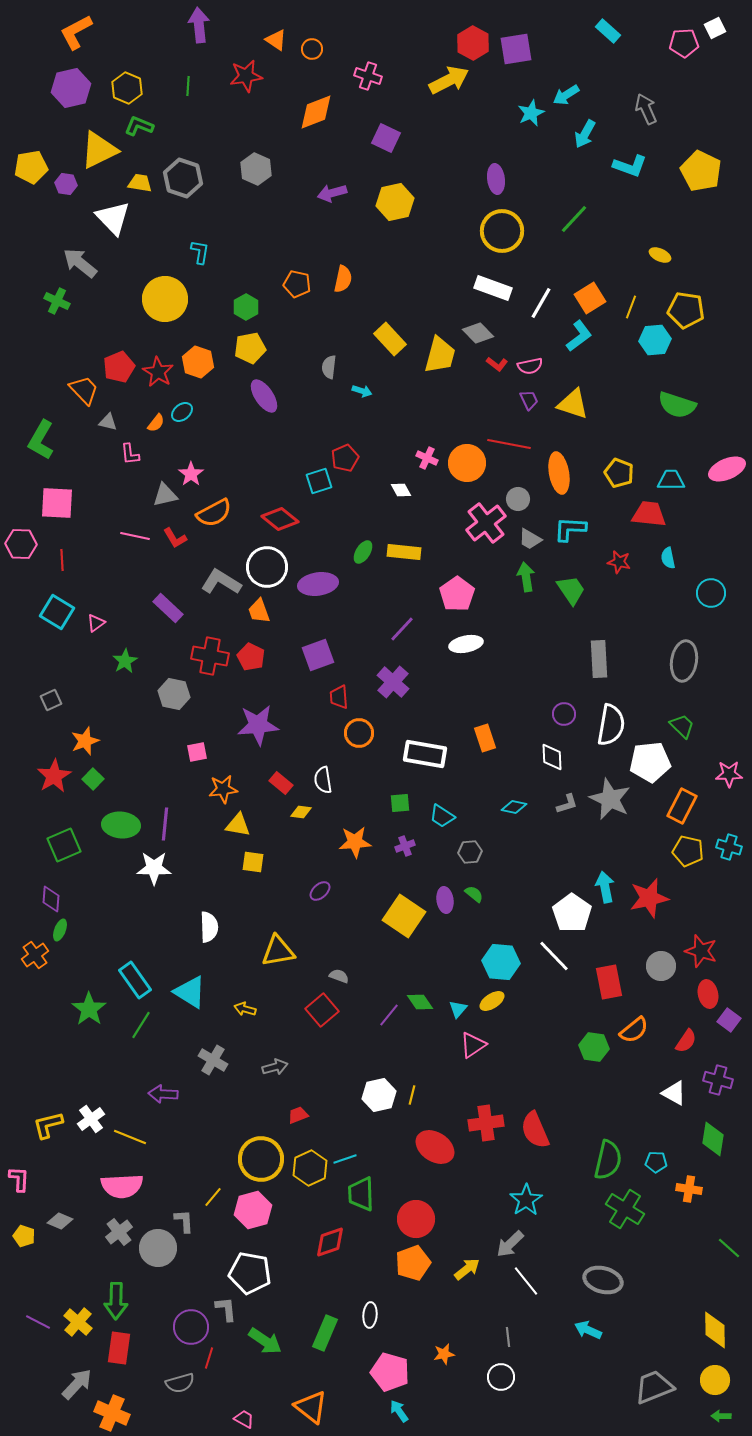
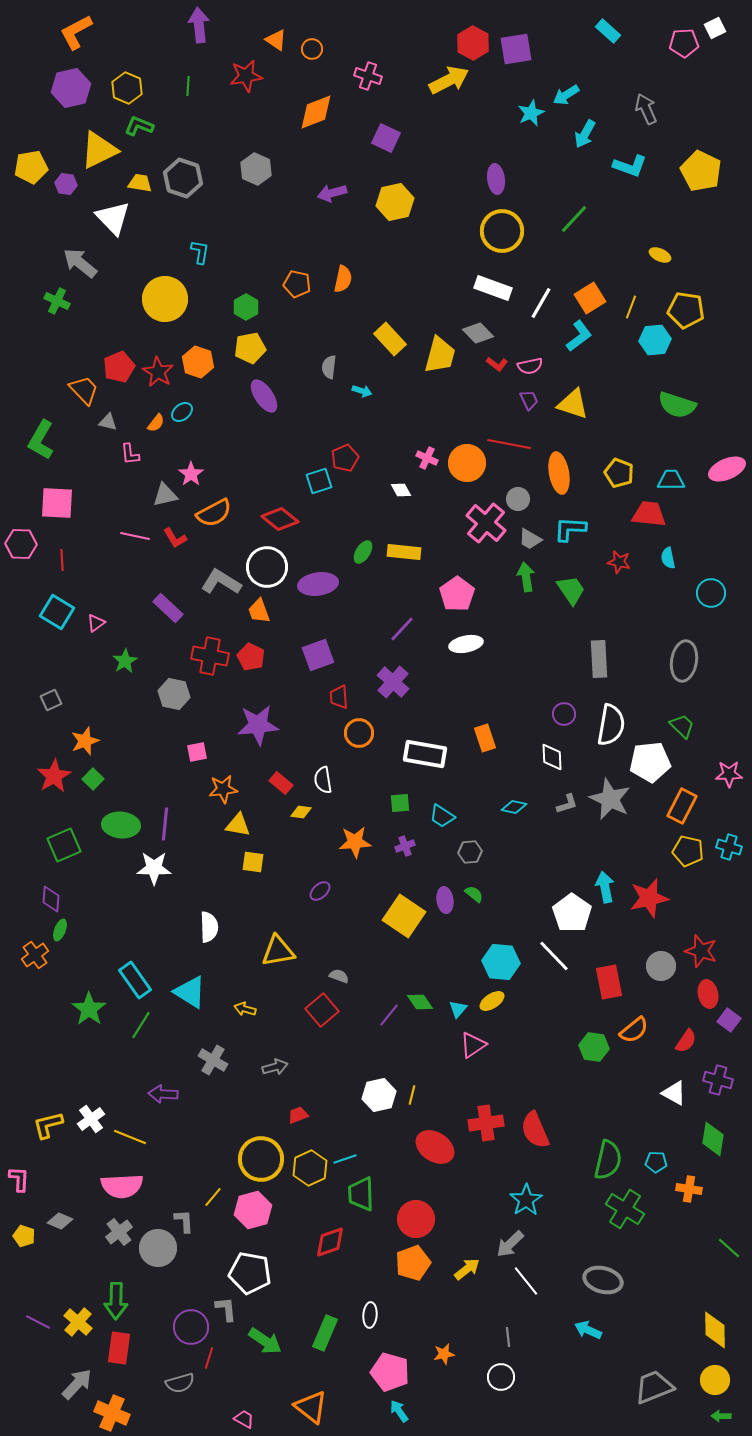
pink cross at (486, 523): rotated 12 degrees counterclockwise
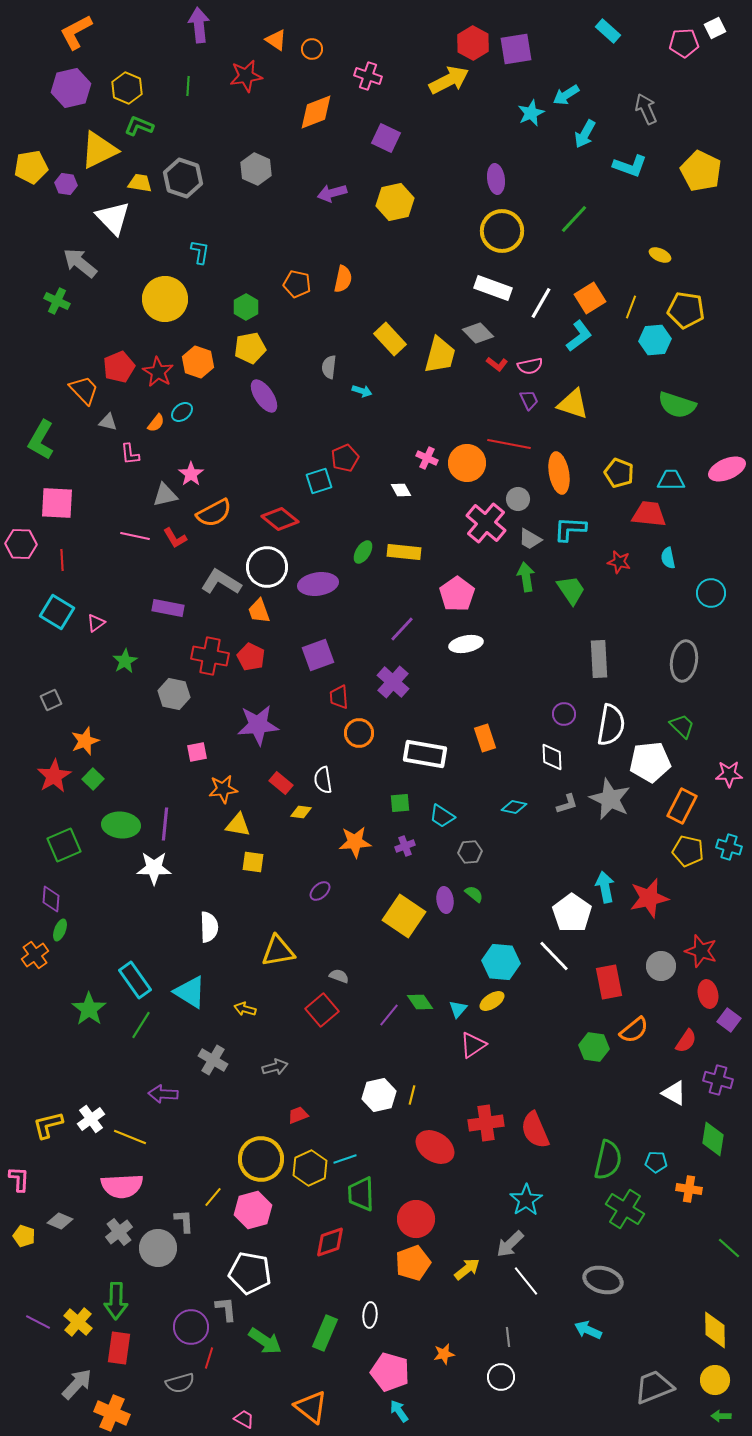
purple rectangle at (168, 608): rotated 32 degrees counterclockwise
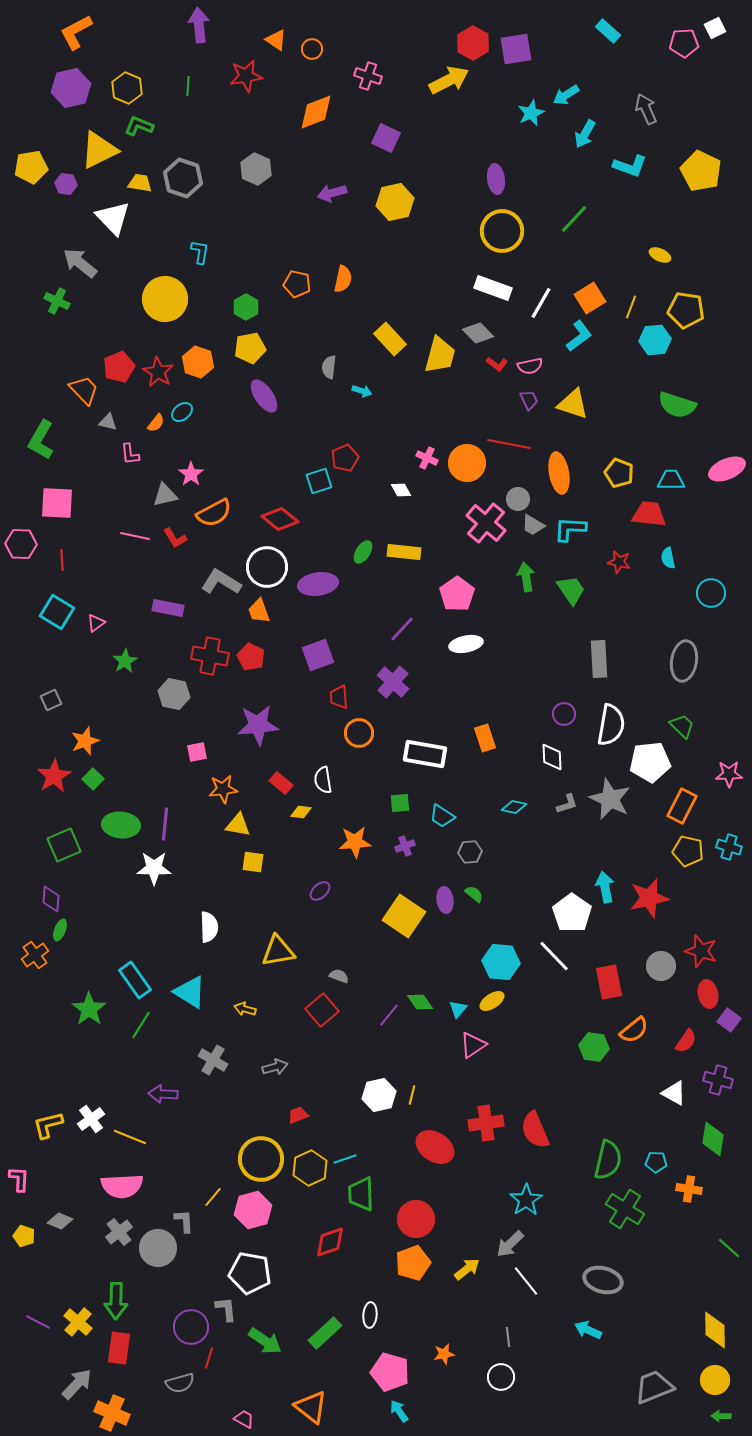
gray trapezoid at (530, 539): moved 3 px right, 14 px up
green rectangle at (325, 1333): rotated 24 degrees clockwise
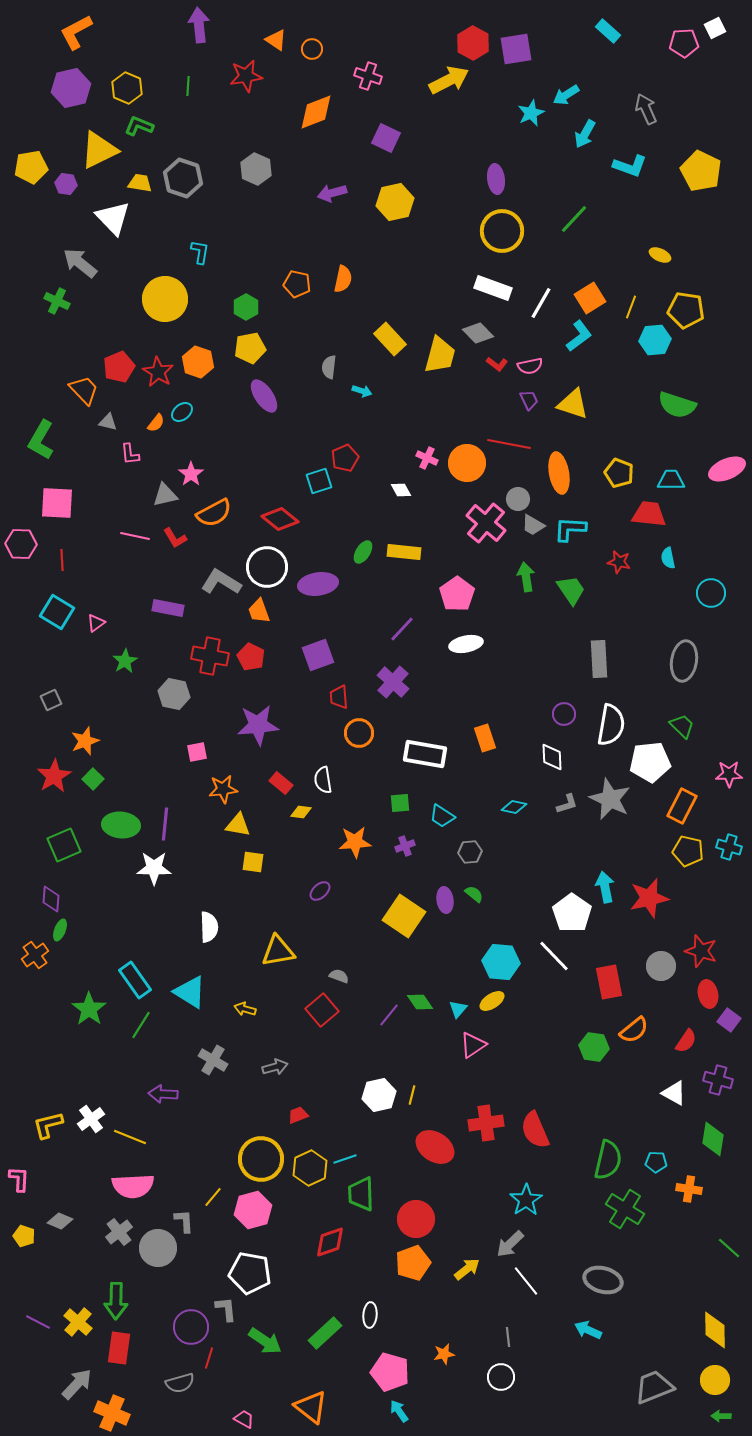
pink semicircle at (122, 1186): moved 11 px right
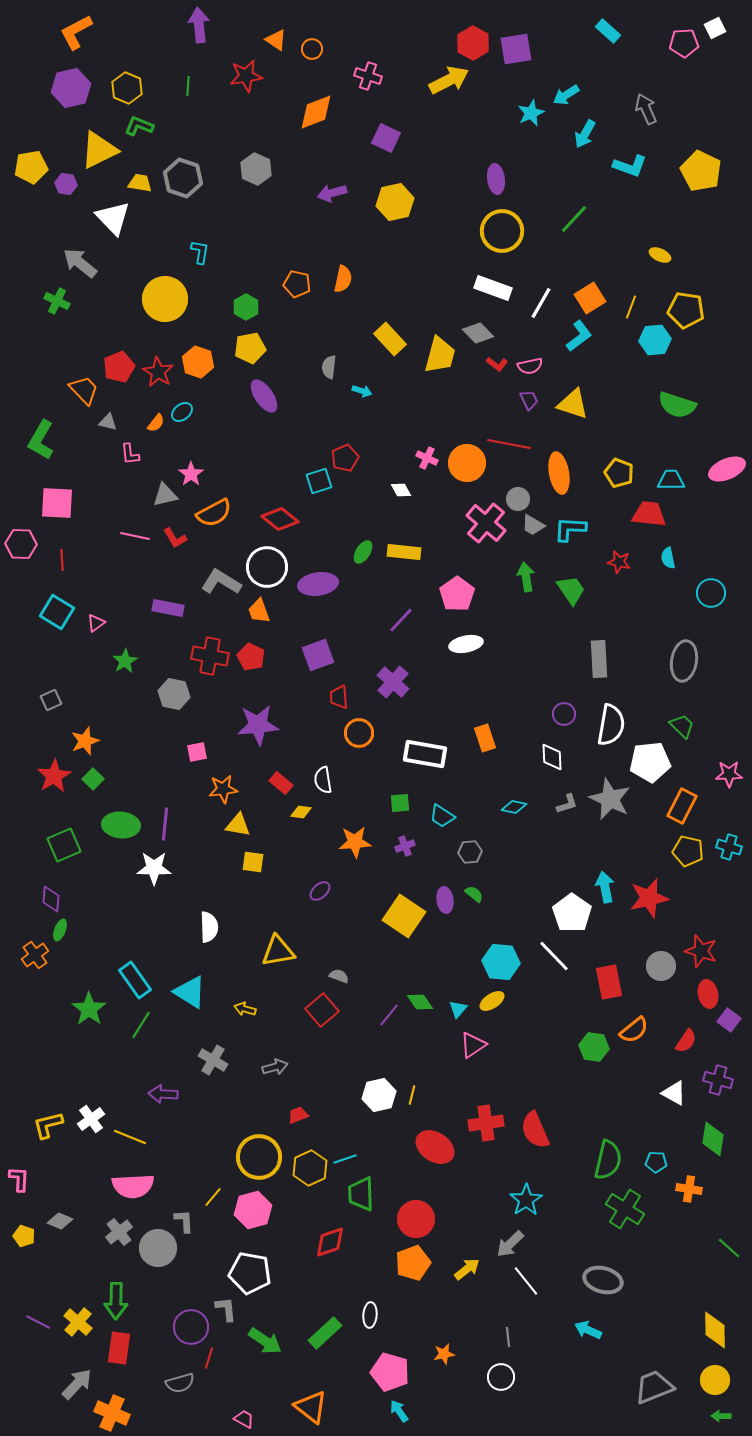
purple line at (402, 629): moved 1 px left, 9 px up
yellow circle at (261, 1159): moved 2 px left, 2 px up
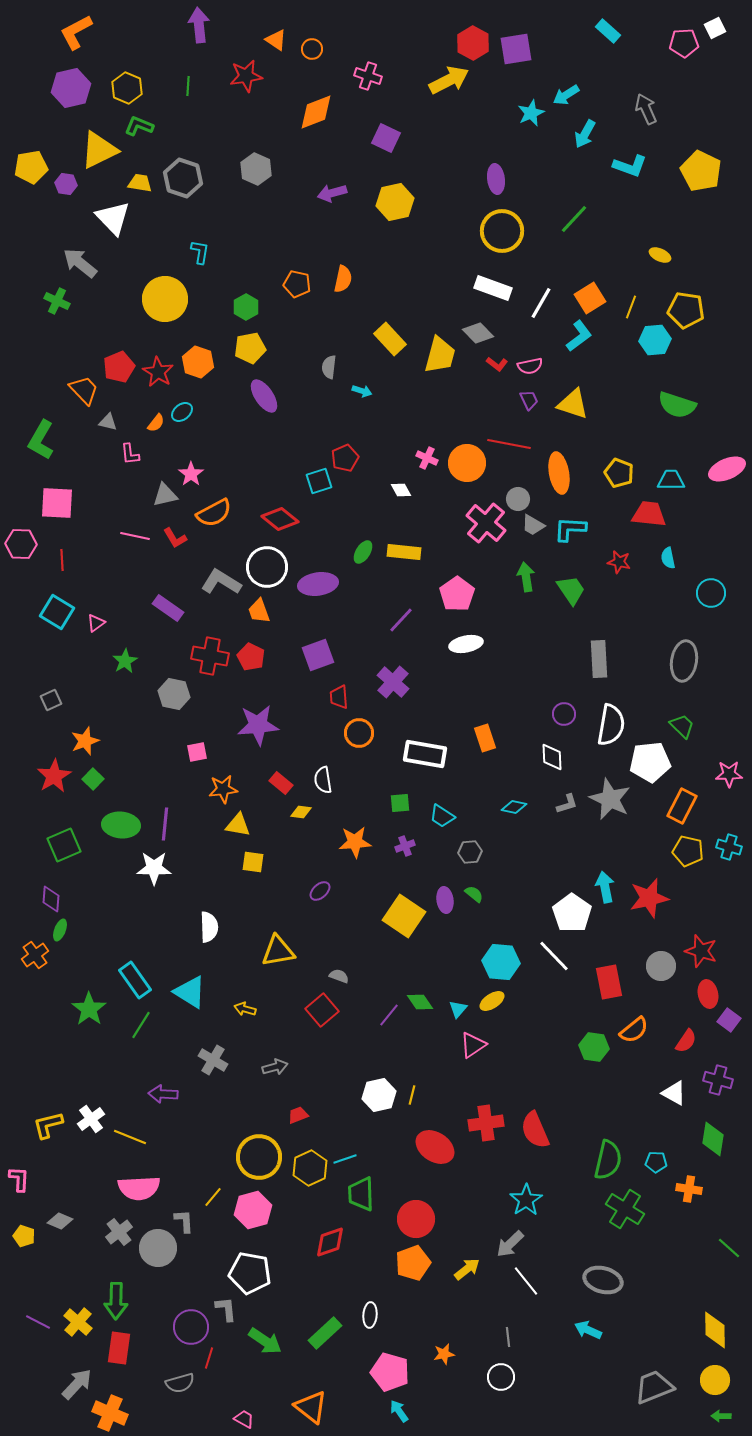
purple rectangle at (168, 608): rotated 24 degrees clockwise
pink semicircle at (133, 1186): moved 6 px right, 2 px down
orange cross at (112, 1413): moved 2 px left
